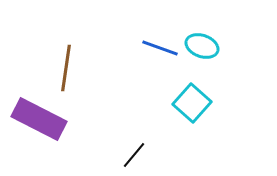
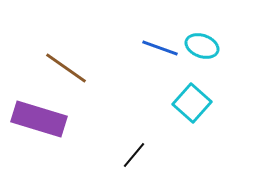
brown line: rotated 63 degrees counterclockwise
purple rectangle: rotated 10 degrees counterclockwise
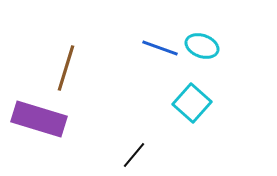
brown line: rotated 72 degrees clockwise
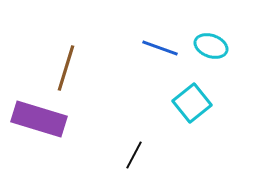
cyan ellipse: moved 9 px right
cyan square: rotated 9 degrees clockwise
black line: rotated 12 degrees counterclockwise
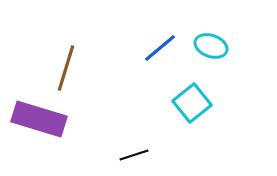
blue line: rotated 60 degrees counterclockwise
black line: rotated 44 degrees clockwise
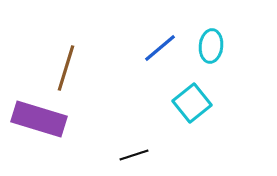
cyan ellipse: rotated 76 degrees clockwise
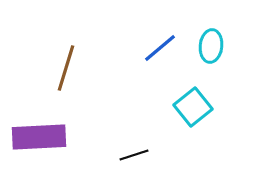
cyan square: moved 1 px right, 4 px down
purple rectangle: moved 18 px down; rotated 20 degrees counterclockwise
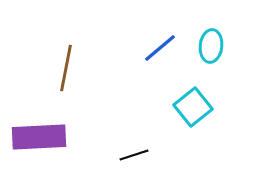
brown line: rotated 6 degrees counterclockwise
